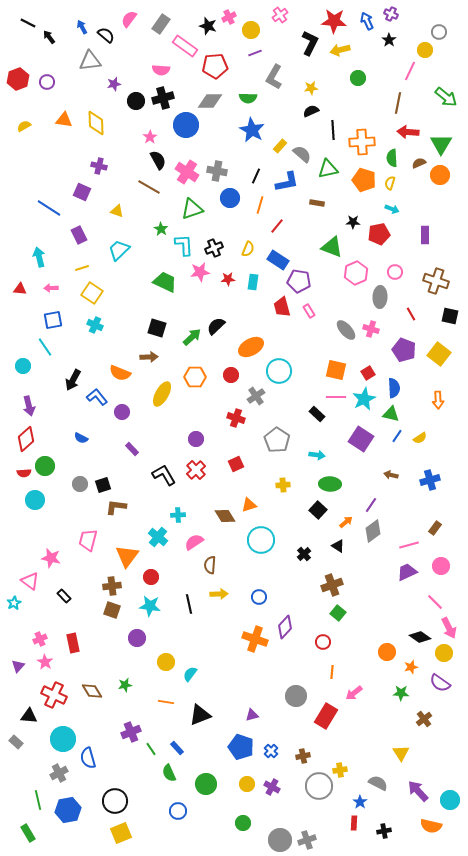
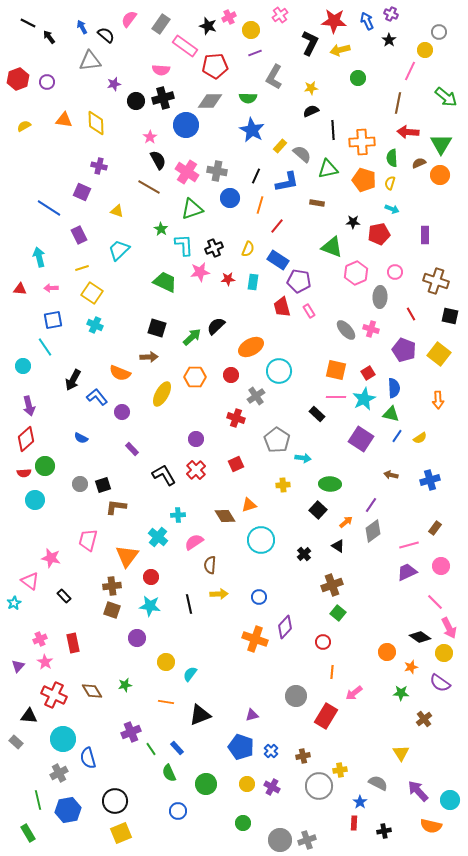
cyan arrow at (317, 455): moved 14 px left, 3 px down
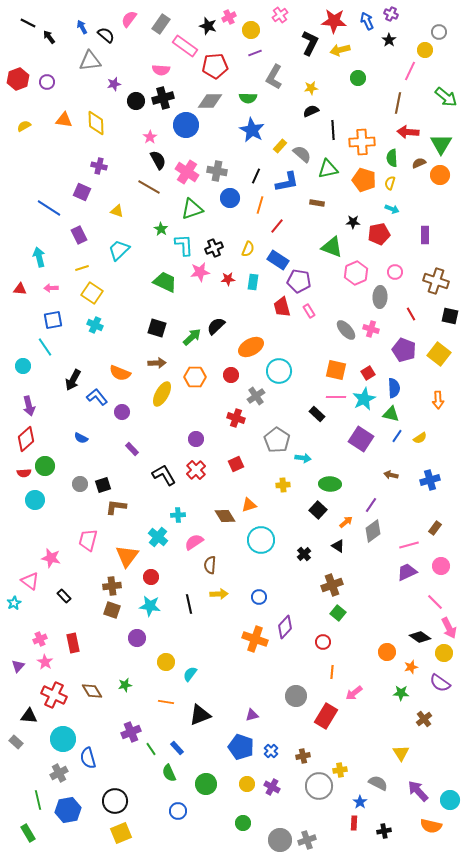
brown arrow at (149, 357): moved 8 px right, 6 px down
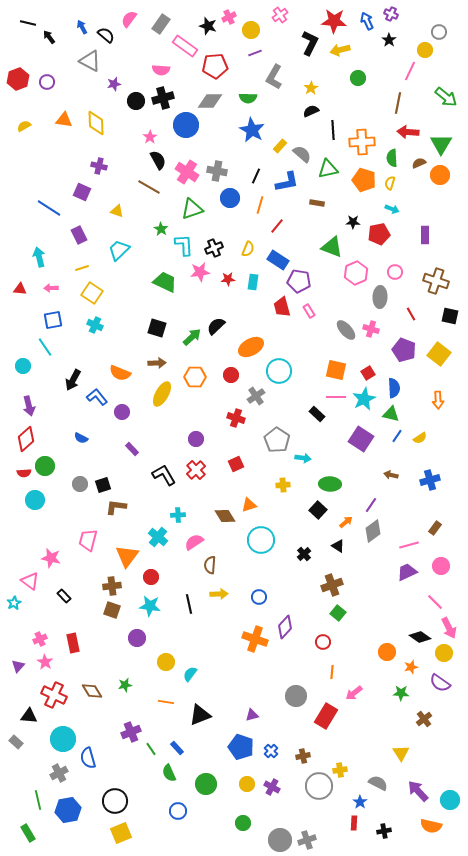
black line at (28, 23): rotated 14 degrees counterclockwise
gray triangle at (90, 61): rotated 35 degrees clockwise
yellow star at (311, 88): rotated 24 degrees counterclockwise
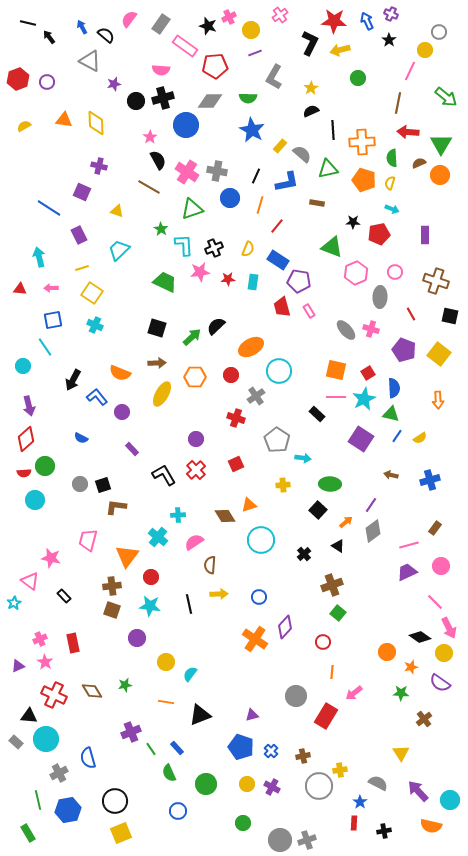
orange cross at (255, 639): rotated 15 degrees clockwise
purple triangle at (18, 666): rotated 24 degrees clockwise
cyan circle at (63, 739): moved 17 px left
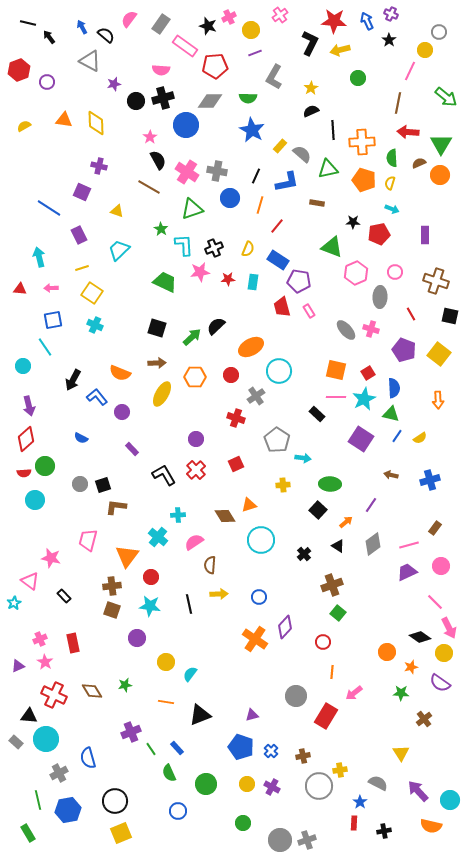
red hexagon at (18, 79): moved 1 px right, 9 px up
gray diamond at (373, 531): moved 13 px down
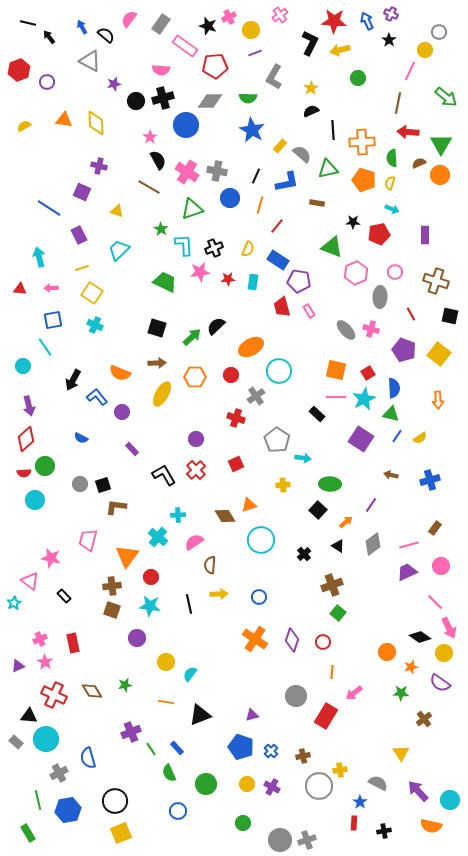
purple diamond at (285, 627): moved 7 px right, 13 px down; rotated 25 degrees counterclockwise
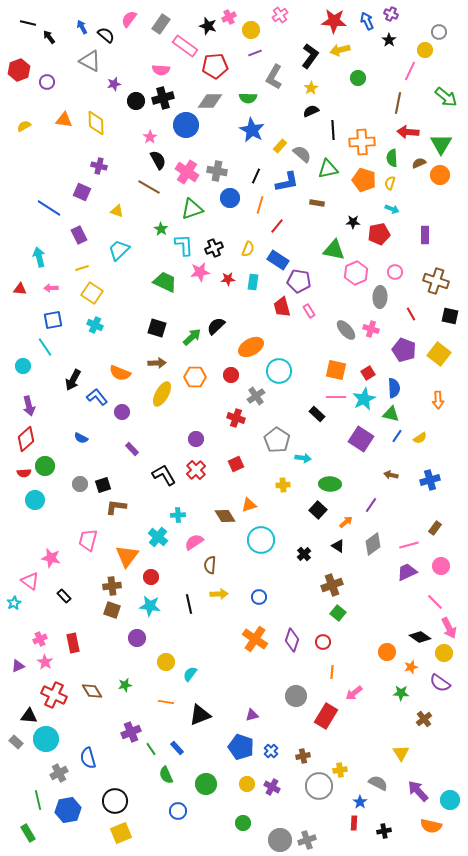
black L-shape at (310, 43): moved 13 px down; rotated 10 degrees clockwise
green triangle at (332, 247): moved 2 px right, 3 px down; rotated 10 degrees counterclockwise
green semicircle at (169, 773): moved 3 px left, 2 px down
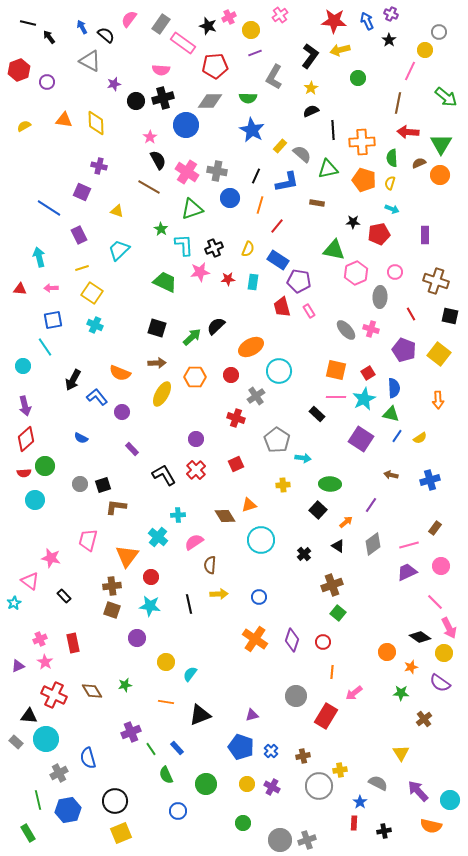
pink rectangle at (185, 46): moved 2 px left, 3 px up
purple arrow at (29, 406): moved 4 px left
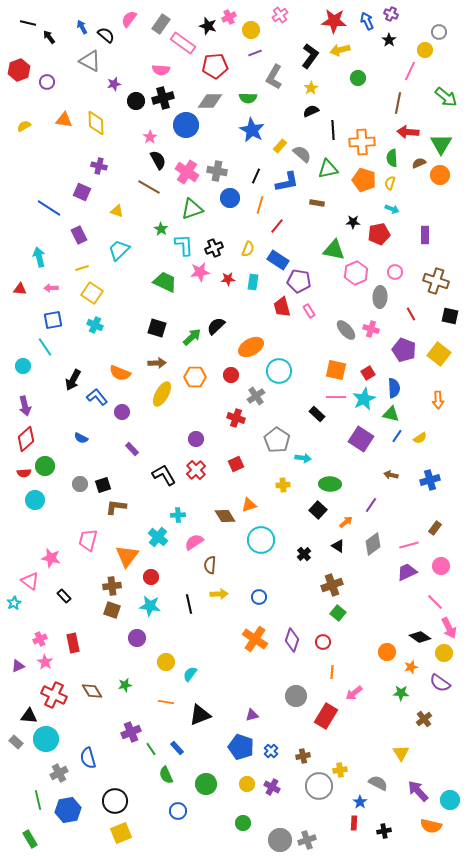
green rectangle at (28, 833): moved 2 px right, 6 px down
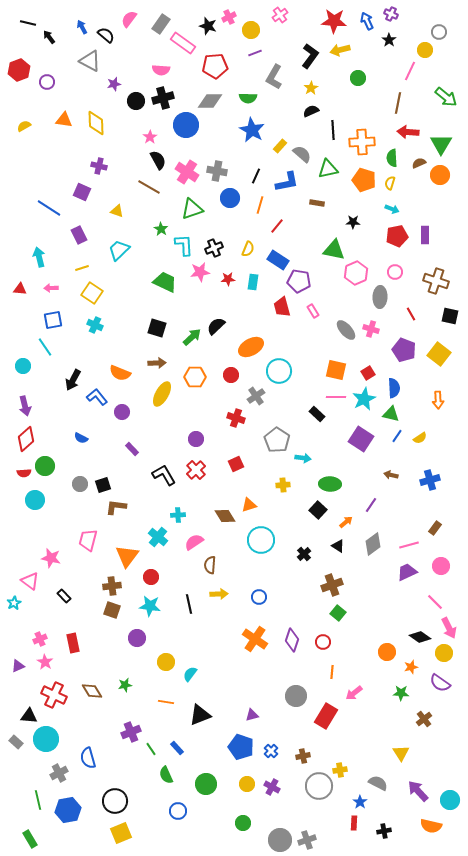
red pentagon at (379, 234): moved 18 px right, 2 px down
pink rectangle at (309, 311): moved 4 px right
